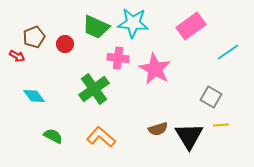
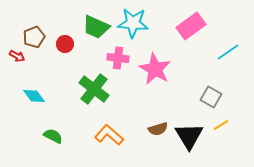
green cross: rotated 16 degrees counterclockwise
yellow line: rotated 28 degrees counterclockwise
orange L-shape: moved 8 px right, 2 px up
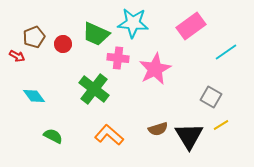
green trapezoid: moved 7 px down
red circle: moved 2 px left
cyan line: moved 2 px left
pink star: rotated 16 degrees clockwise
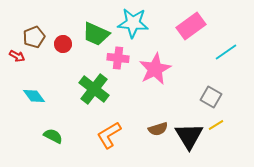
yellow line: moved 5 px left
orange L-shape: rotated 72 degrees counterclockwise
